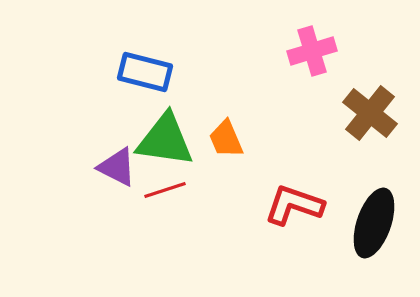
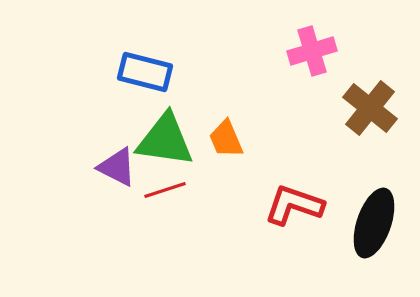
brown cross: moved 5 px up
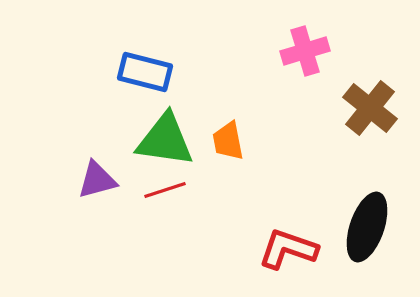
pink cross: moved 7 px left
orange trapezoid: moved 2 px right, 2 px down; rotated 12 degrees clockwise
purple triangle: moved 20 px left, 13 px down; rotated 42 degrees counterclockwise
red L-shape: moved 6 px left, 44 px down
black ellipse: moved 7 px left, 4 px down
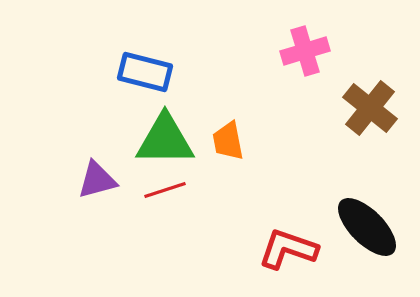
green triangle: rotated 8 degrees counterclockwise
black ellipse: rotated 64 degrees counterclockwise
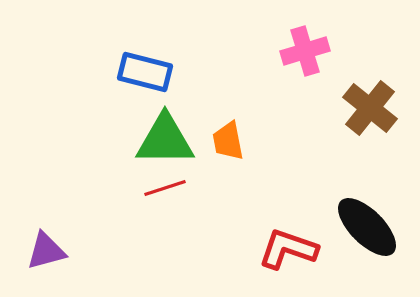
purple triangle: moved 51 px left, 71 px down
red line: moved 2 px up
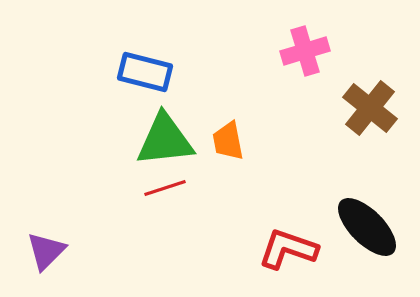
green triangle: rotated 6 degrees counterclockwise
purple triangle: rotated 30 degrees counterclockwise
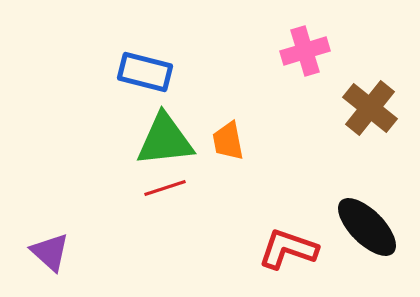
purple triangle: moved 4 px right, 1 px down; rotated 33 degrees counterclockwise
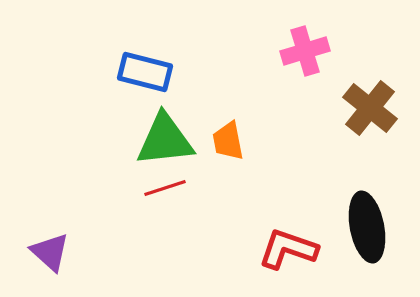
black ellipse: rotated 34 degrees clockwise
